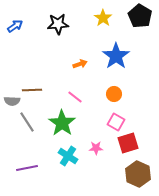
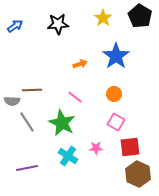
green star: rotated 8 degrees counterclockwise
red square: moved 2 px right, 4 px down; rotated 10 degrees clockwise
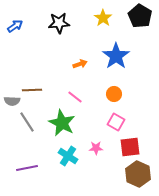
black star: moved 1 px right, 1 px up
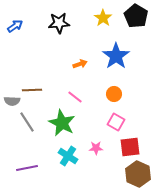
black pentagon: moved 4 px left
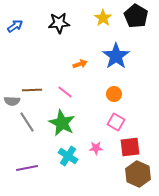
pink line: moved 10 px left, 5 px up
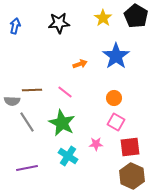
blue arrow: rotated 42 degrees counterclockwise
orange circle: moved 4 px down
pink star: moved 4 px up
brown hexagon: moved 6 px left, 2 px down
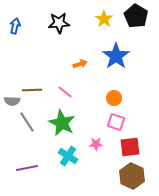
yellow star: moved 1 px right, 1 px down
pink square: rotated 12 degrees counterclockwise
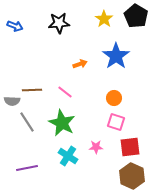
blue arrow: rotated 98 degrees clockwise
pink star: moved 3 px down
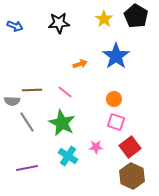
orange circle: moved 1 px down
red square: rotated 30 degrees counterclockwise
